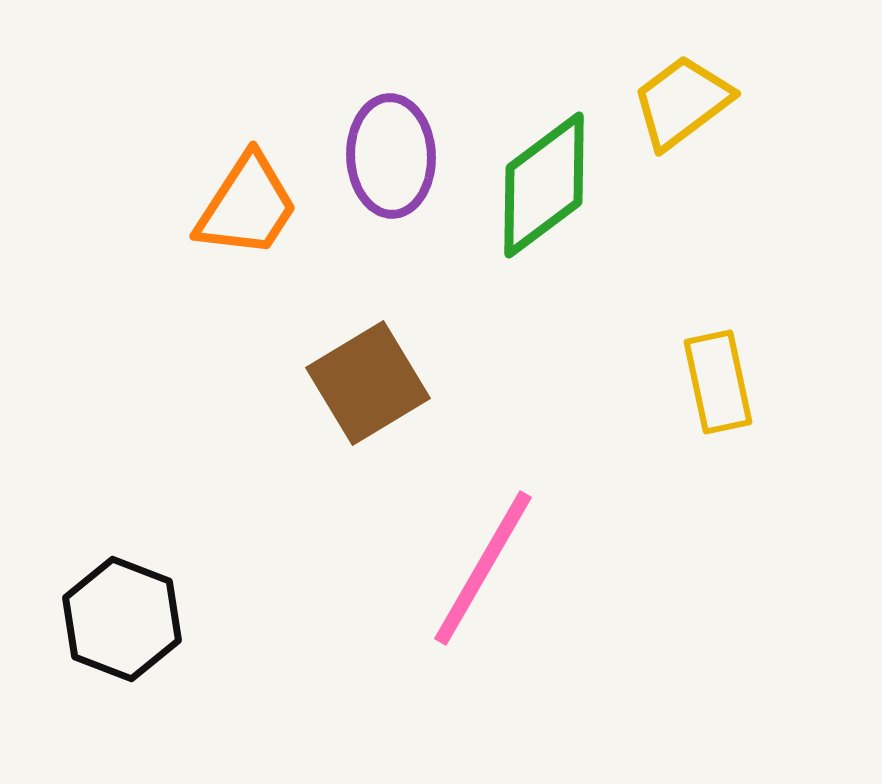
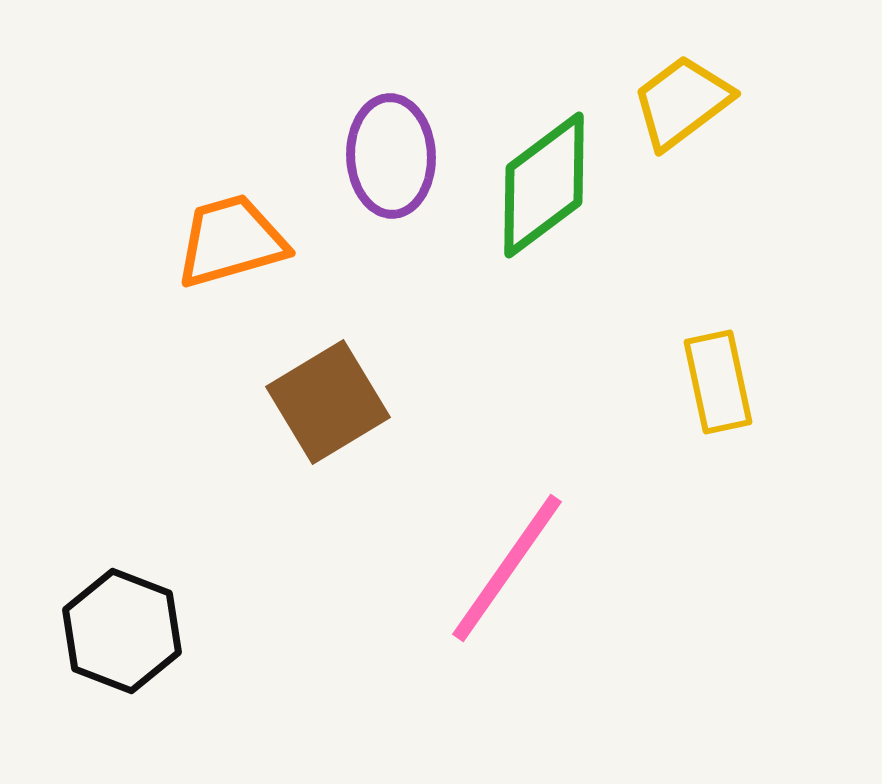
orange trapezoid: moved 16 px left, 35 px down; rotated 139 degrees counterclockwise
brown square: moved 40 px left, 19 px down
pink line: moved 24 px right; rotated 5 degrees clockwise
black hexagon: moved 12 px down
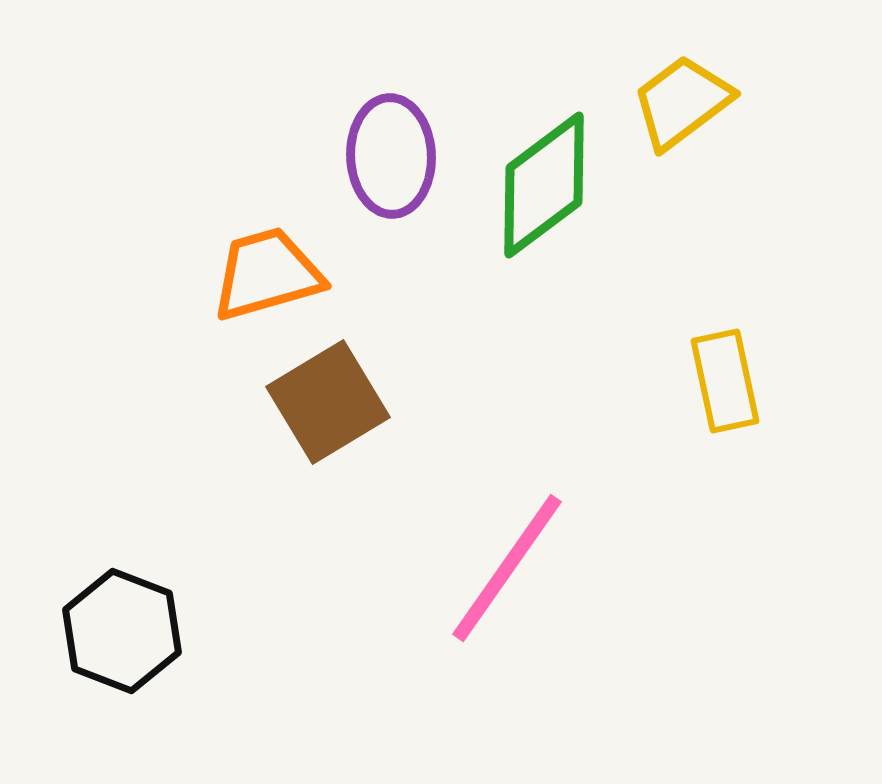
orange trapezoid: moved 36 px right, 33 px down
yellow rectangle: moved 7 px right, 1 px up
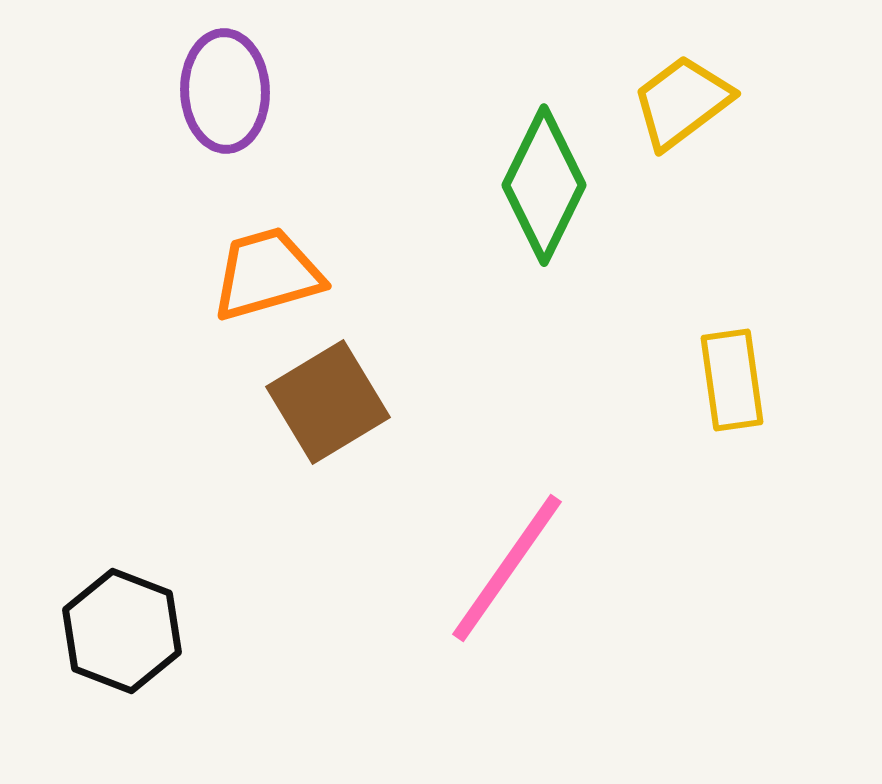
purple ellipse: moved 166 px left, 65 px up
green diamond: rotated 27 degrees counterclockwise
yellow rectangle: moved 7 px right, 1 px up; rotated 4 degrees clockwise
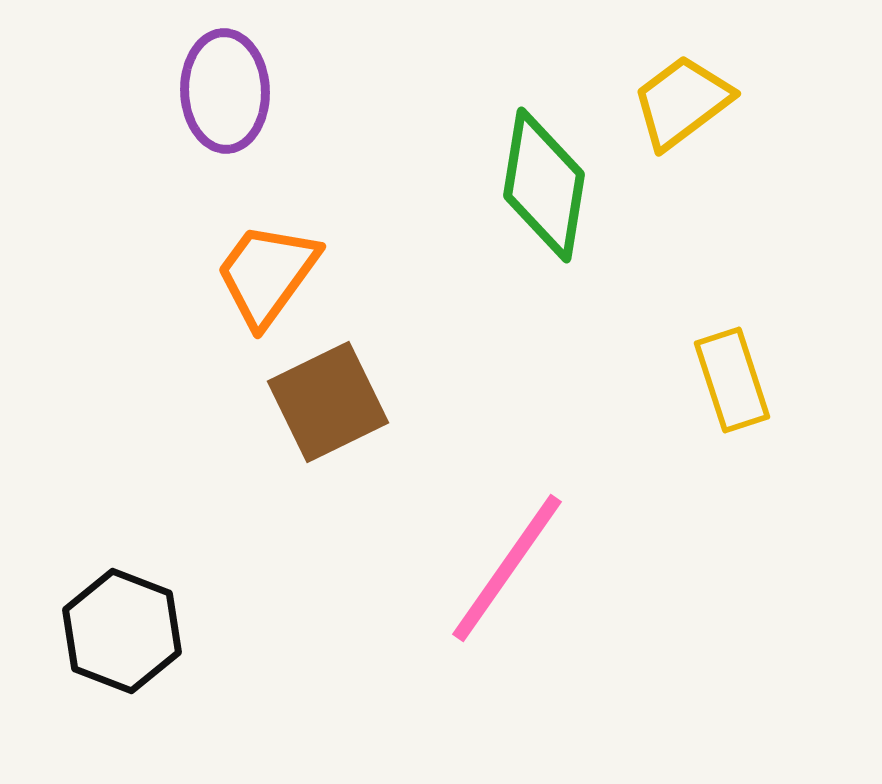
green diamond: rotated 17 degrees counterclockwise
orange trapezoid: rotated 38 degrees counterclockwise
yellow rectangle: rotated 10 degrees counterclockwise
brown square: rotated 5 degrees clockwise
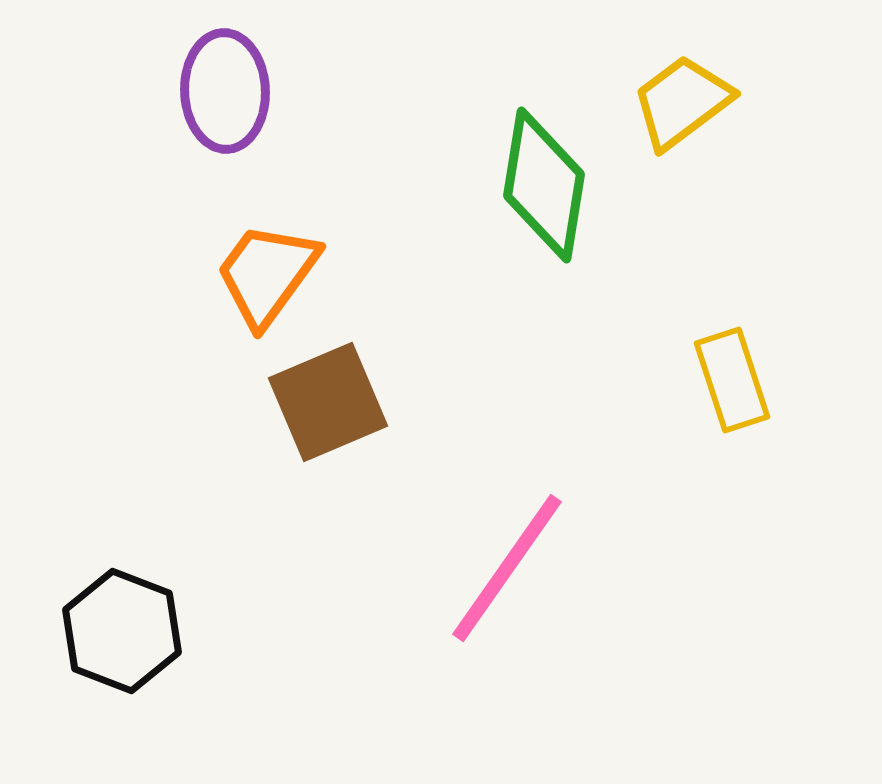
brown square: rotated 3 degrees clockwise
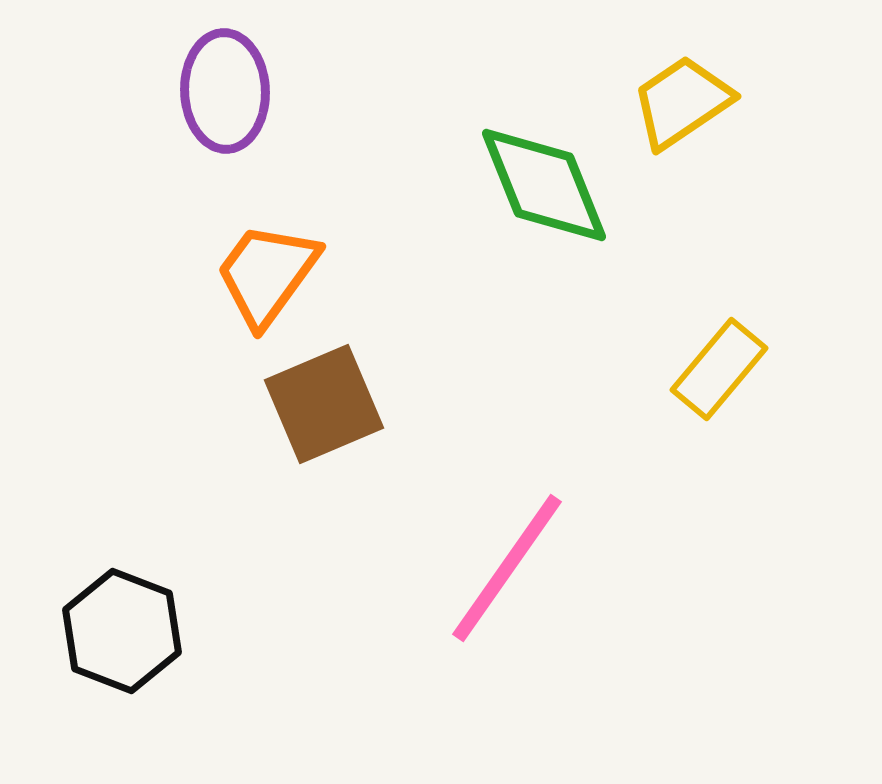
yellow trapezoid: rotated 3 degrees clockwise
green diamond: rotated 31 degrees counterclockwise
yellow rectangle: moved 13 px left, 11 px up; rotated 58 degrees clockwise
brown square: moved 4 px left, 2 px down
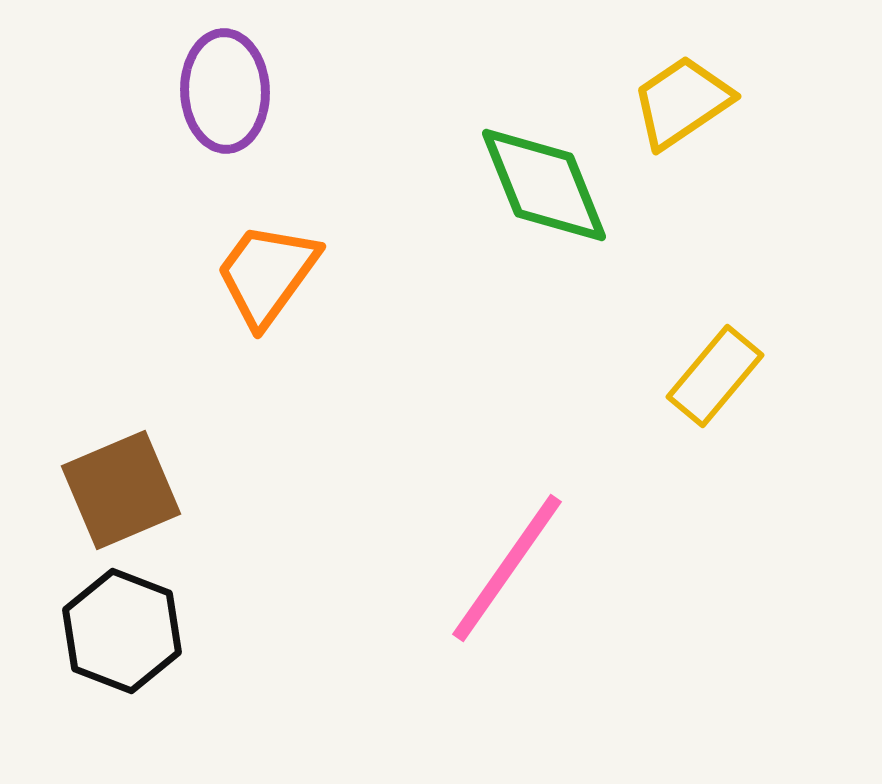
yellow rectangle: moved 4 px left, 7 px down
brown square: moved 203 px left, 86 px down
